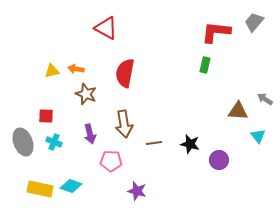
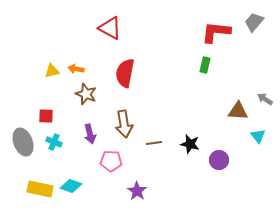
red triangle: moved 4 px right
purple star: rotated 18 degrees clockwise
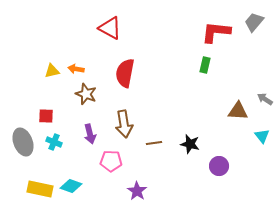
cyan triangle: moved 4 px right
purple circle: moved 6 px down
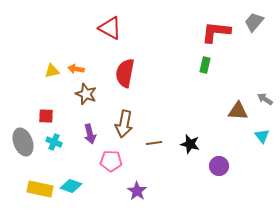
brown arrow: rotated 20 degrees clockwise
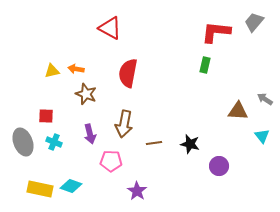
red semicircle: moved 3 px right
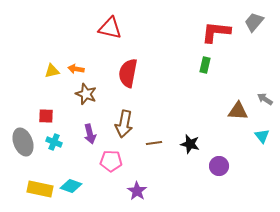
red triangle: rotated 15 degrees counterclockwise
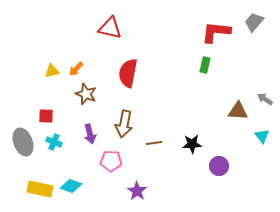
orange arrow: rotated 56 degrees counterclockwise
black star: moved 2 px right; rotated 18 degrees counterclockwise
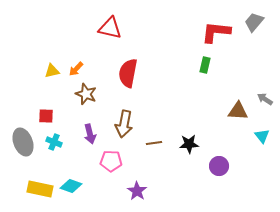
black star: moved 3 px left
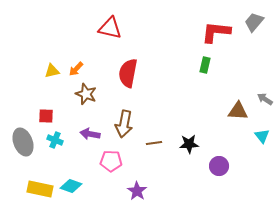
purple arrow: rotated 114 degrees clockwise
cyan cross: moved 1 px right, 2 px up
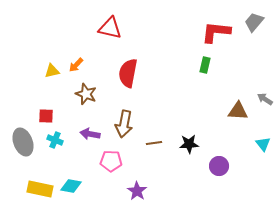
orange arrow: moved 4 px up
cyan triangle: moved 1 px right, 8 px down
cyan diamond: rotated 10 degrees counterclockwise
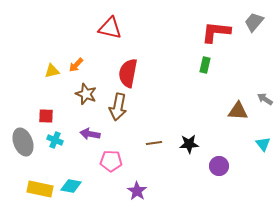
brown arrow: moved 6 px left, 17 px up
